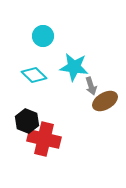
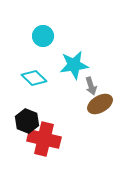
cyan star: moved 2 px up; rotated 16 degrees counterclockwise
cyan diamond: moved 3 px down
brown ellipse: moved 5 px left, 3 px down
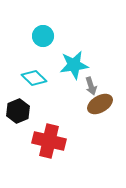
black hexagon: moved 9 px left, 10 px up; rotated 15 degrees clockwise
red cross: moved 5 px right, 2 px down
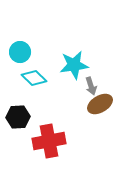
cyan circle: moved 23 px left, 16 px down
black hexagon: moved 6 px down; rotated 20 degrees clockwise
red cross: rotated 24 degrees counterclockwise
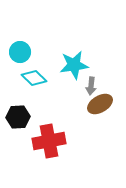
gray arrow: rotated 24 degrees clockwise
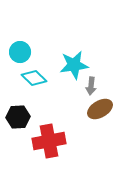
brown ellipse: moved 5 px down
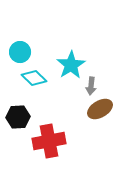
cyan star: moved 3 px left; rotated 24 degrees counterclockwise
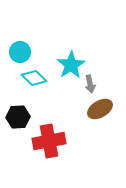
gray arrow: moved 1 px left, 2 px up; rotated 18 degrees counterclockwise
